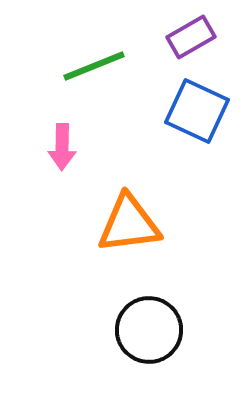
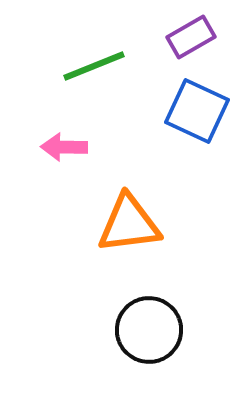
pink arrow: moved 2 px right; rotated 90 degrees clockwise
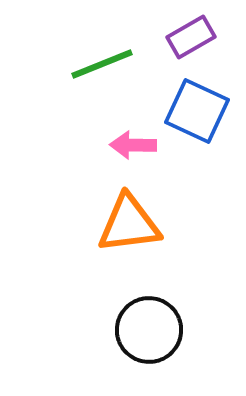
green line: moved 8 px right, 2 px up
pink arrow: moved 69 px right, 2 px up
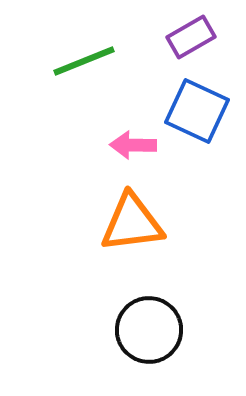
green line: moved 18 px left, 3 px up
orange triangle: moved 3 px right, 1 px up
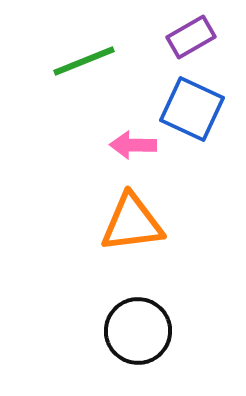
blue square: moved 5 px left, 2 px up
black circle: moved 11 px left, 1 px down
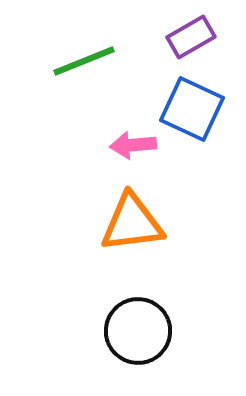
pink arrow: rotated 6 degrees counterclockwise
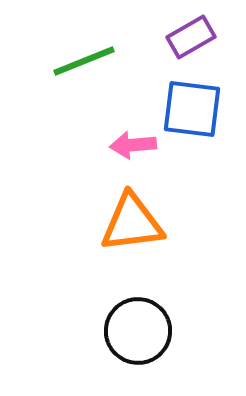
blue square: rotated 18 degrees counterclockwise
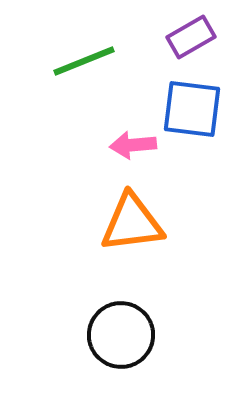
black circle: moved 17 px left, 4 px down
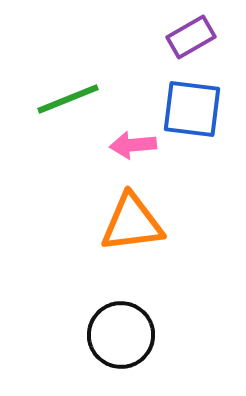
green line: moved 16 px left, 38 px down
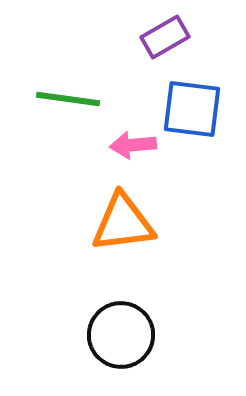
purple rectangle: moved 26 px left
green line: rotated 30 degrees clockwise
orange triangle: moved 9 px left
